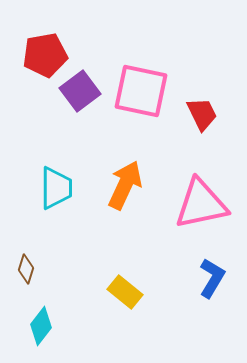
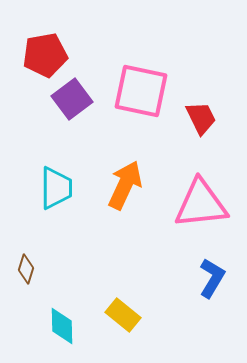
purple square: moved 8 px left, 8 px down
red trapezoid: moved 1 px left, 4 px down
pink triangle: rotated 6 degrees clockwise
yellow rectangle: moved 2 px left, 23 px down
cyan diamond: moved 21 px right; rotated 39 degrees counterclockwise
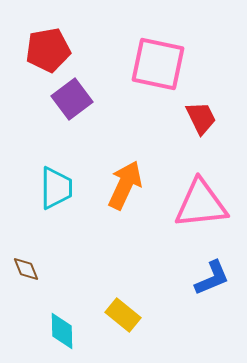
red pentagon: moved 3 px right, 5 px up
pink square: moved 17 px right, 27 px up
brown diamond: rotated 40 degrees counterclockwise
blue L-shape: rotated 36 degrees clockwise
cyan diamond: moved 5 px down
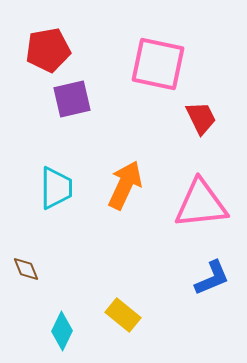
purple square: rotated 24 degrees clockwise
cyan diamond: rotated 27 degrees clockwise
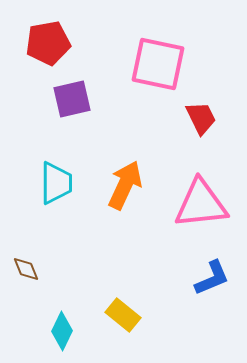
red pentagon: moved 7 px up
cyan trapezoid: moved 5 px up
